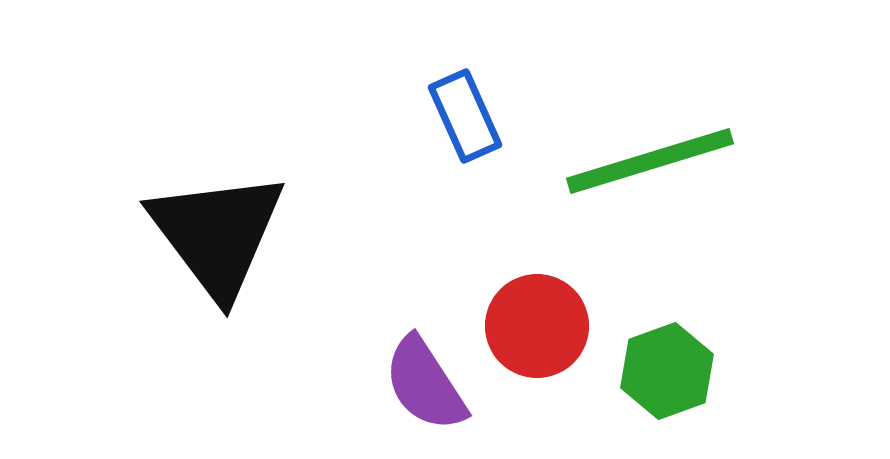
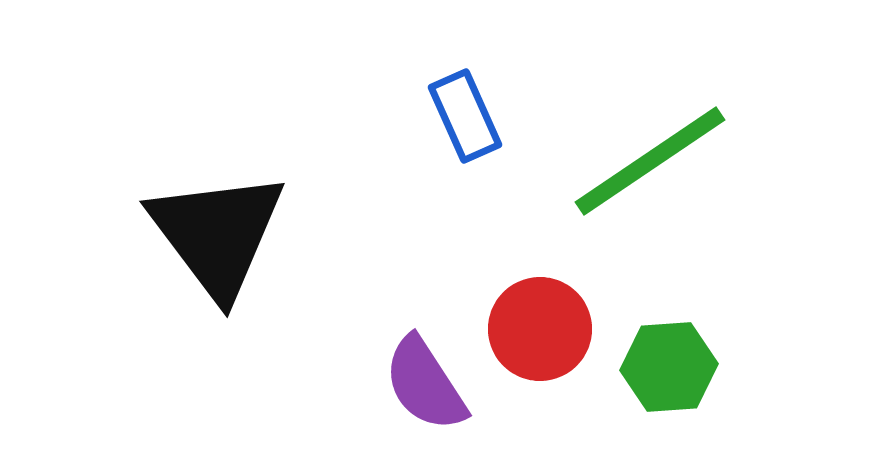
green line: rotated 17 degrees counterclockwise
red circle: moved 3 px right, 3 px down
green hexagon: moved 2 px right, 4 px up; rotated 16 degrees clockwise
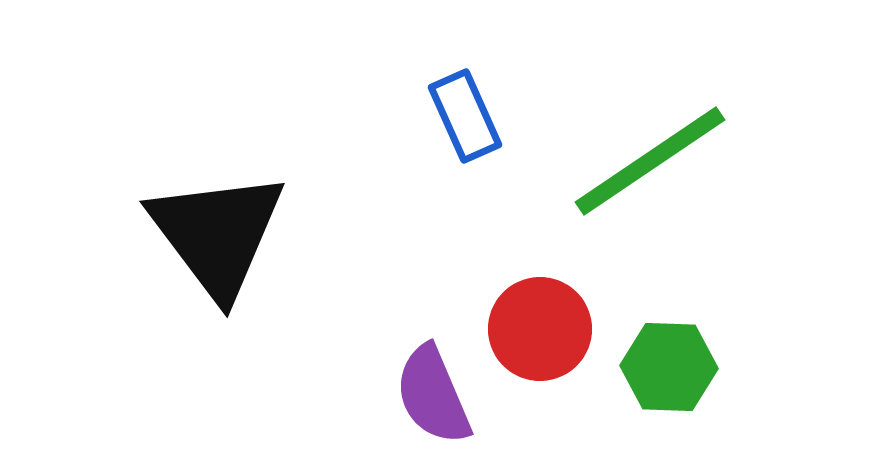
green hexagon: rotated 6 degrees clockwise
purple semicircle: moved 8 px right, 11 px down; rotated 10 degrees clockwise
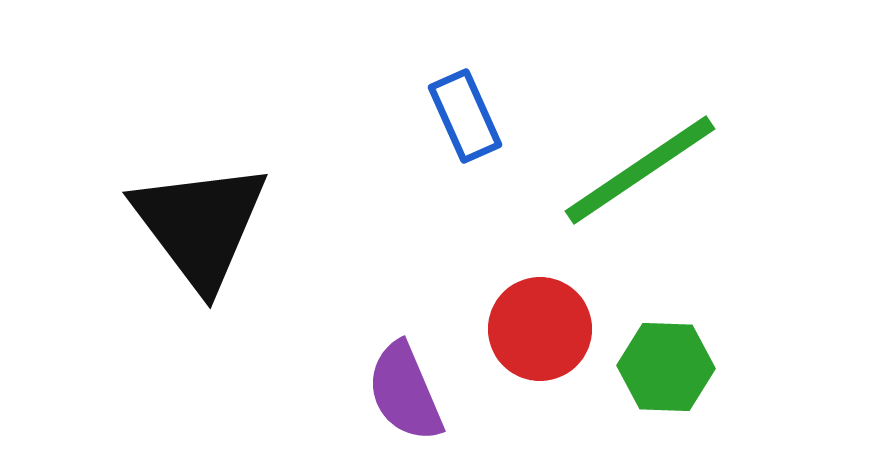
green line: moved 10 px left, 9 px down
black triangle: moved 17 px left, 9 px up
green hexagon: moved 3 px left
purple semicircle: moved 28 px left, 3 px up
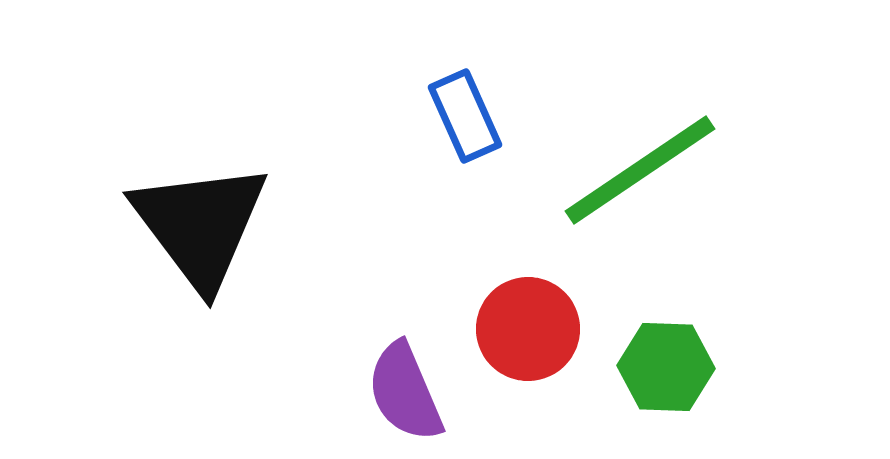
red circle: moved 12 px left
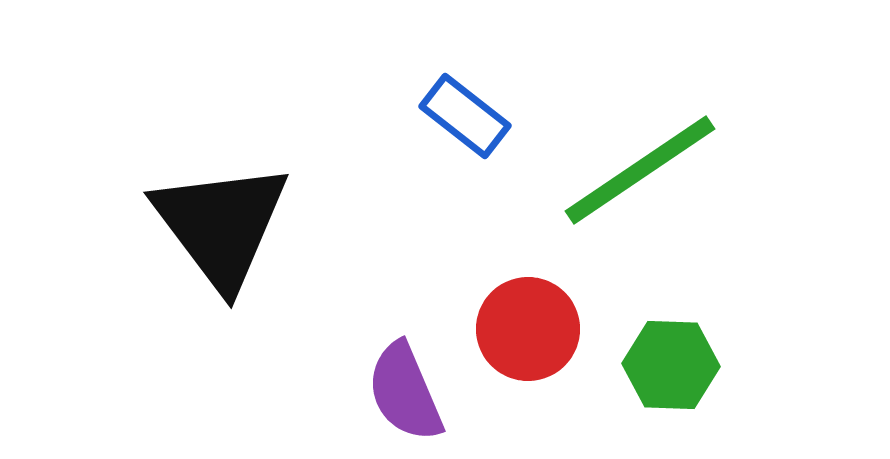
blue rectangle: rotated 28 degrees counterclockwise
black triangle: moved 21 px right
green hexagon: moved 5 px right, 2 px up
